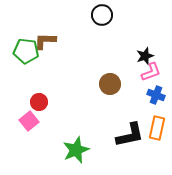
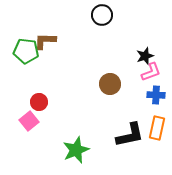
blue cross: rotated 18 degrees counterclockwise
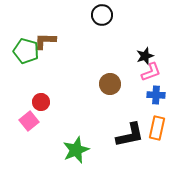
green pentagon: rotated 10 degrees clockwise
red circle: moved 2 px right
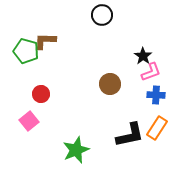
black star: moved 2 px left; rotated 18 degrees counterclockwise
red circle: moved 8 px up
orange rectangle: rotated 20 degrees clockwise
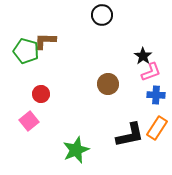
brown circle: moved 2 px left
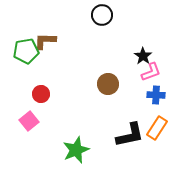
green pentagon: rotated 25 degrees counterclockwise
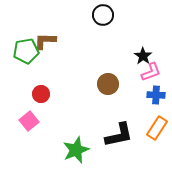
black circle: moved 1 px right
black L-shape: moved 11 px left
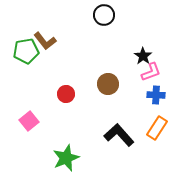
black circle: moved 1 px right
brown L-shape: rotated 130 degrees counterclockwise
red circle: moved 25 px right
black L-shape: rotated 120 degrees counterclockwise
green star: moved 10 px left, 8 px down
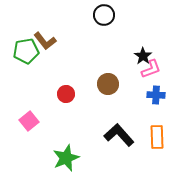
pink L-shape: moved 3 px up
orange rectangle: moved 9 px down; rotated 35 degrees counterclockwise
